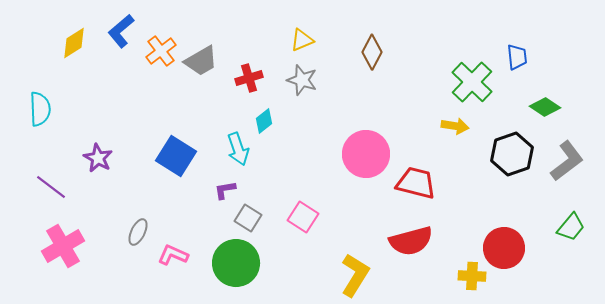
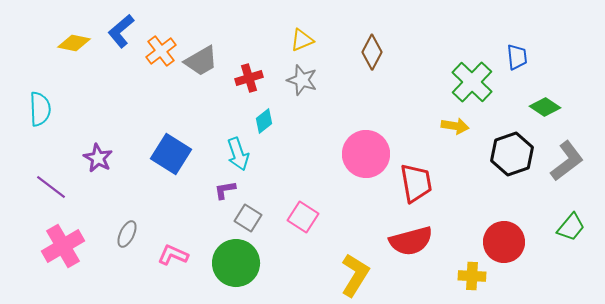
yellow diamond: rotated 44 degrees clockwise
cyan arrow: moved 5 px down
blue square: moved 5 px left, 2 px up
red trapezoid: rotated 66 degrees clockwise
gray ellipse: moved 11 px left, 2 px down
red circle: moved 6 px up
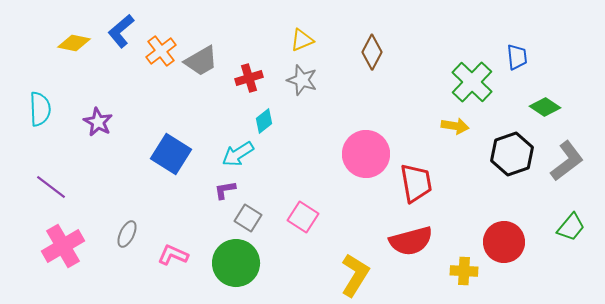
cyan arrow: rotated 76 degrees clockwise
purple star: moved 36 px up
yellow cross: moved 8 px left, 5 px up
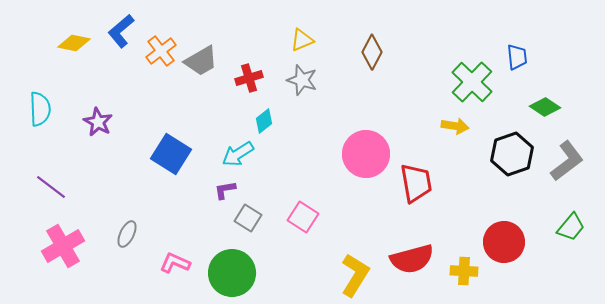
red semicircle: moved 1 px right, 18 px down
pink L-shape: moved 2 px right, 8 px down
green circle: moved 4 px left, 10 px down
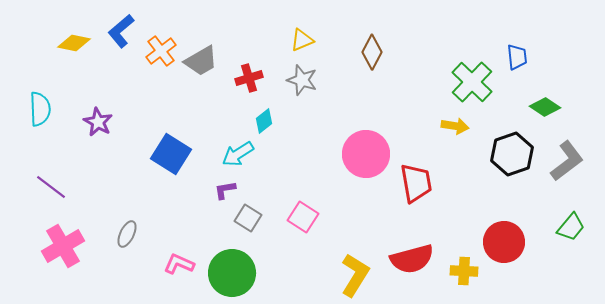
pink L-shape: moved 4 px right, 1 px down
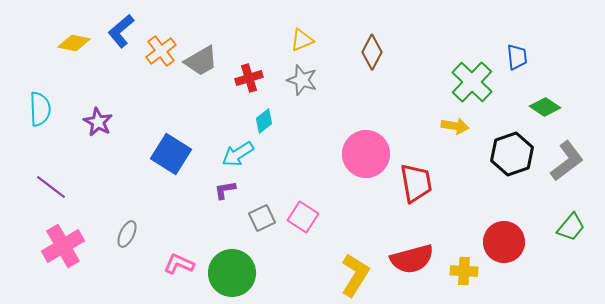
gray square: moved 14 px right; rotated 32 degrees clockwise
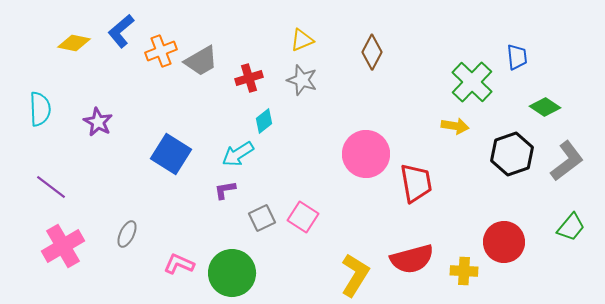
orange cross: rotated 16 degrees clockwise
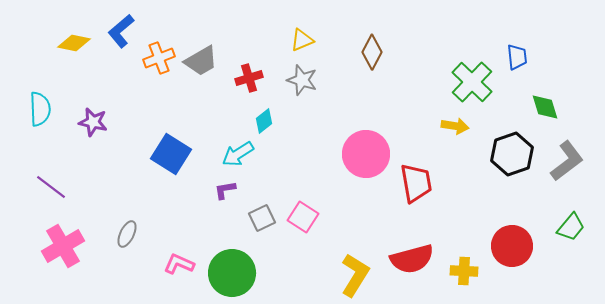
orange cross: moved 2 px left, 7 px down
green diamond: rotated 40 degrees clockwise
purple star: moved 5 px left; rotated 16 degrees counterclockwise
red circle: moved 8 px right, 4 px down
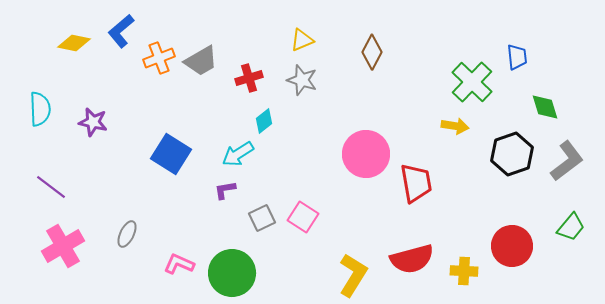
yellow L-shape: moved 2 px left
